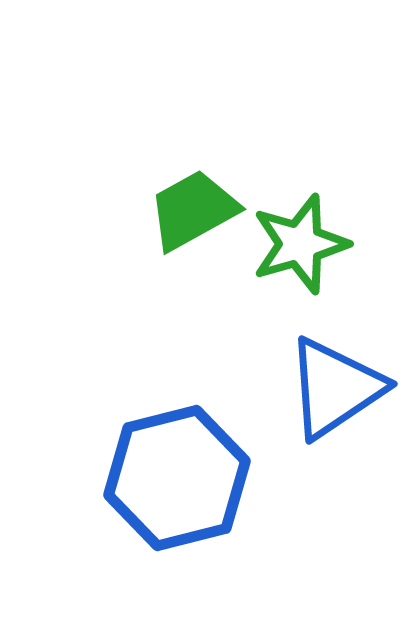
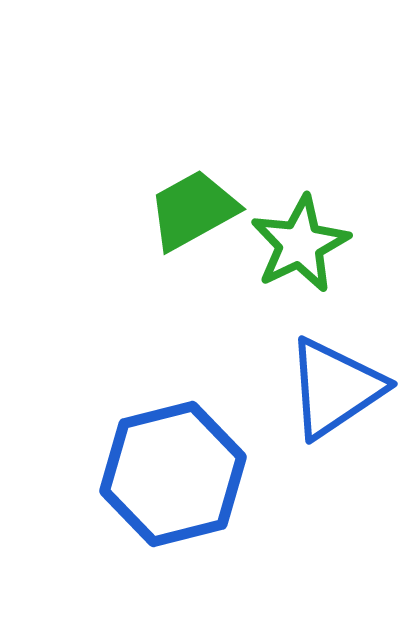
green star: rotated 10 degrees counterclockwise
blue hexagon: moved 4 px left, 4 px up
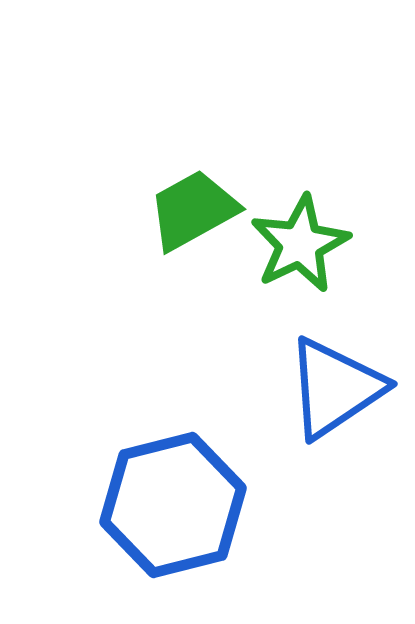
blue hexagon: moved 31 px down
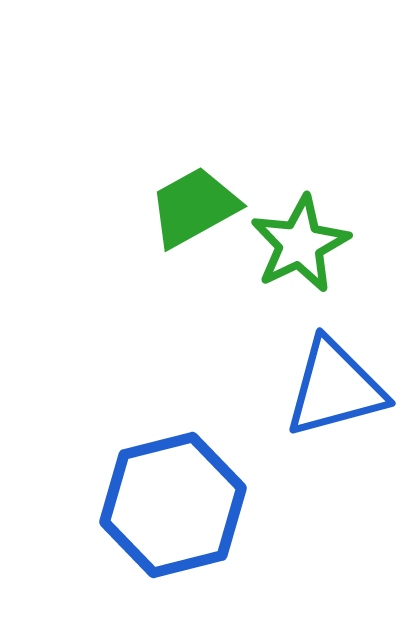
green trapezoid: moved 1 px right, 3 px up
blue triangle: rotated 19 degrees clockwise
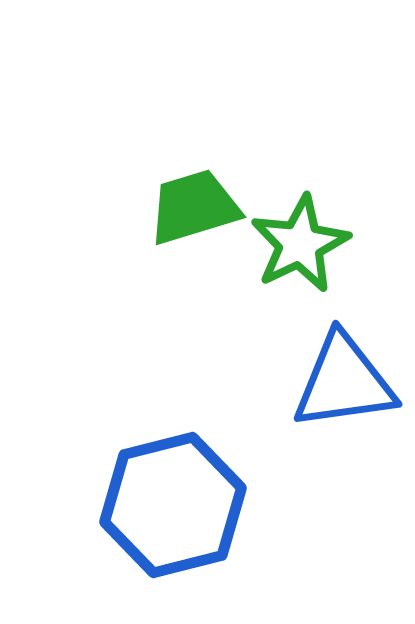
green trapezoid: rotated 12 degrees clockwise
blue triangle: moved 9 px right, 6 px up; rotated 7 degrees clockwise
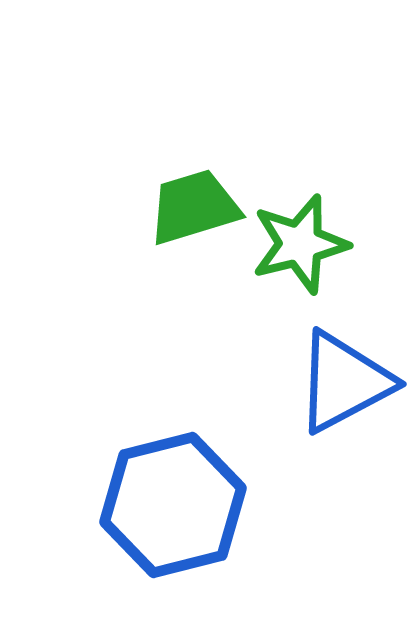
green star: rotated 12 degrees clockwise
blue triangle: rotated 20 degrees counterclockwise
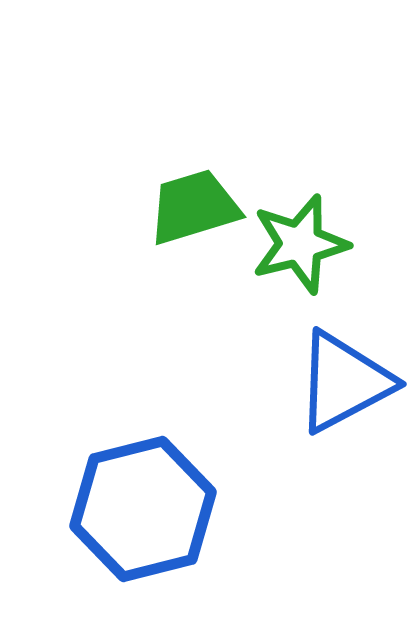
blue hexagon: moved 30 px left, 4 px down
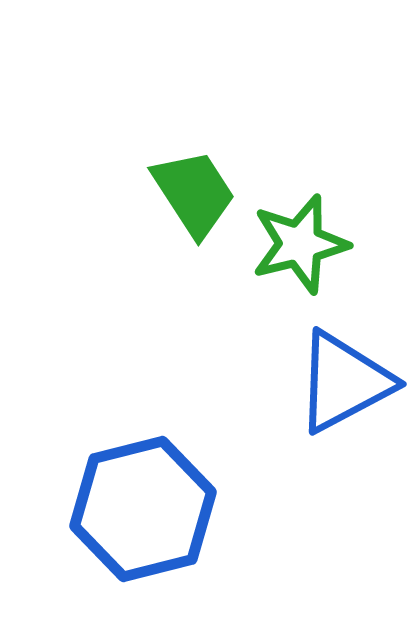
green trapezoid: moved 14 px up; rotated 74 degrees clockwise
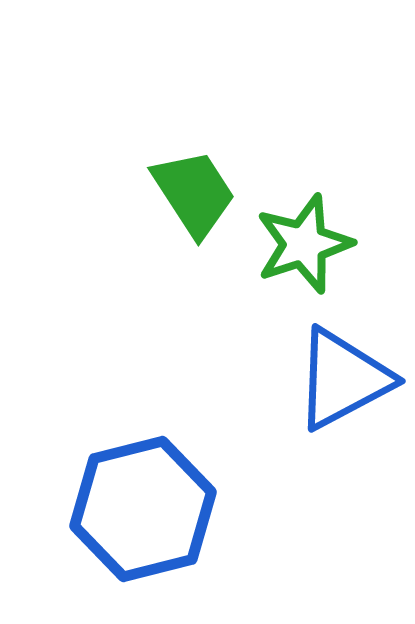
green star: moved 4 px right; rotated 4 degrees counterclockwise
blue triangle: moved 1 px left, 3 px up
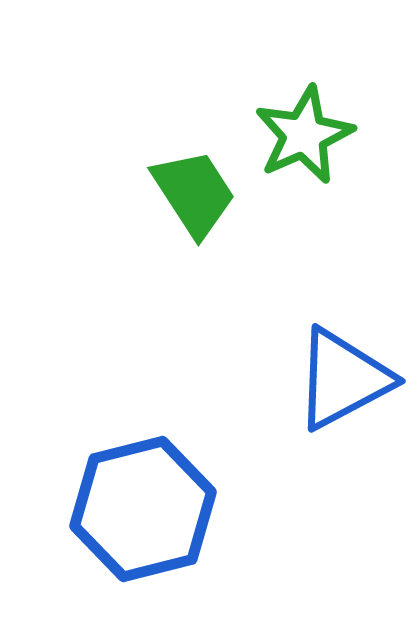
green star: moved 109 px up; rotated 6 degrees counterclockwise
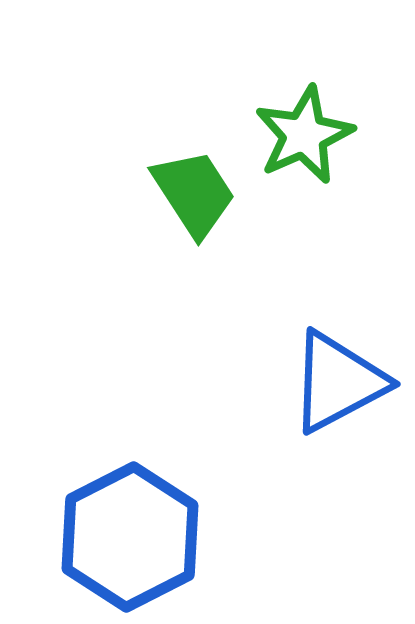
blue triangle: moved 5 px left, 3 px down
blue hexagon: moved 13 px left, 28 px down; rotated 13 degrees counterclockwise
